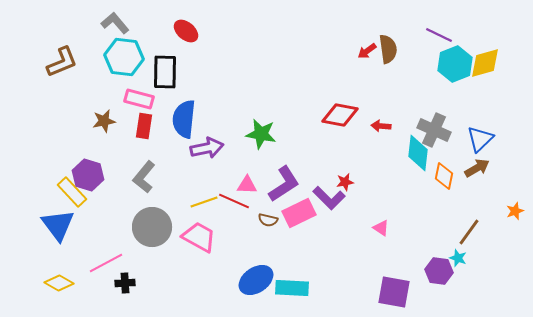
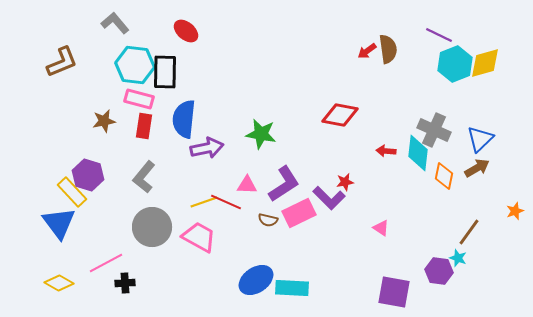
cyan hexagon at (124, 57): moved 11 px right, 8 px down
red arrow at (381, 126): moved 5 px right, 25 px down
red line at (234, 201): moved 8 px left, 1 px down
blue triangle at (58, 225): moved 1 px right, 2 px up
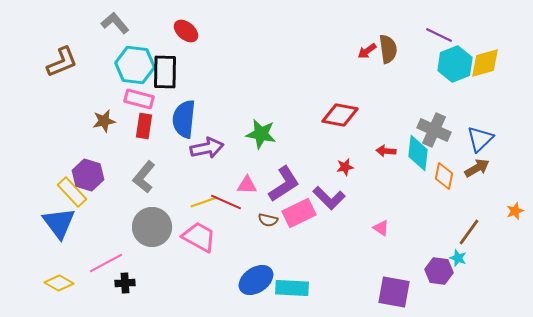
red star at (345, 182): moved 15 px up
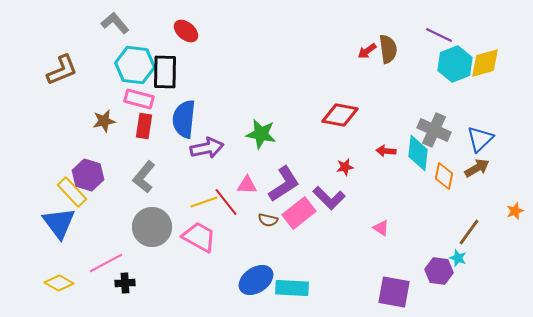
brown L-shape at (62, 62): moved 8 px down
red line at (226, 202): rotated 28 degrees clockwise
pink rectangle at (299, 213): rotated 12 degrees counterclockwise
